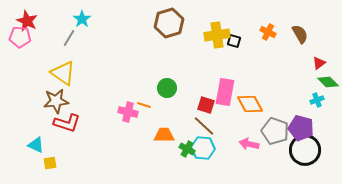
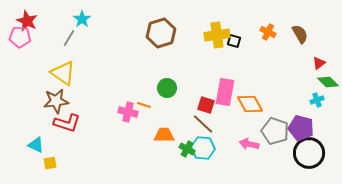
brown hexagon: moved 8 px left, 10 px down
brown line: moved 1 px left, 2 px up
black circle: moved 4 px right, 3 px down
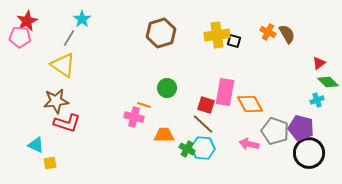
red star: rotated 20 degrees clockwise
brown semicircle: moved 13 px left
yellow triangle: moved 8 px up
pink cross: moved 6 px right, 5 px down
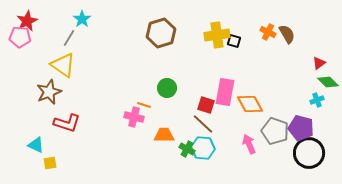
brown star: moved 7 px left, 9 px up; rotated 15 degrees counterclockwise
pink arrow: rotated 54 degrees clockwise
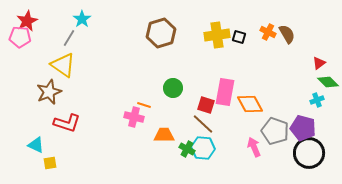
black square: moved 5 px right, 4 px up
green circle: moved 6 px right
purple pentagon: moved 2 px right
pink arrow: moved 5 px right, 3 px down
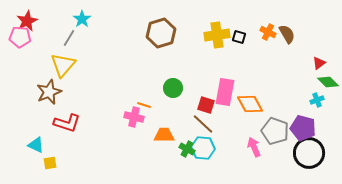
yellow triangle: rotated 36 degrees clockwise
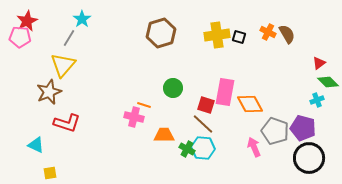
black circle: moved 5 px down
yellow square: moved 10 px down
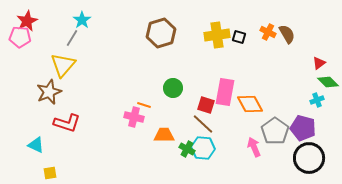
cyan star: moved 1 px down
gray line: moved 3 px right
gray pentagon: rotated 16 degrees clockwise
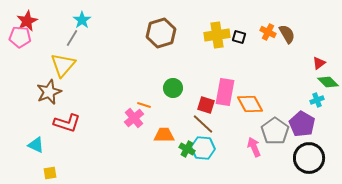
pink cross: moved 1 px down; rotated 36 degrees clockwise
purple pentagon: moved 1 px left, 4 px up; rotated 15 degrees clockwise
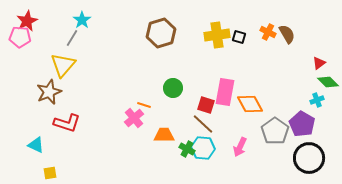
pink arrow: moved 14 px left; rotated 132 degrees counterclockwise
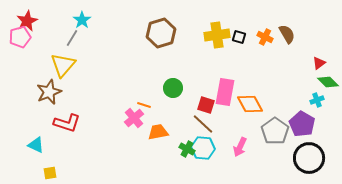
orange cross: moved 3 px left, 5 px down
pink pentagon: rotated 20 degrees counterclockwise
orange trapezoid: moved 6 px left, 3 px up; rotated 10 degrees counterclockwise
